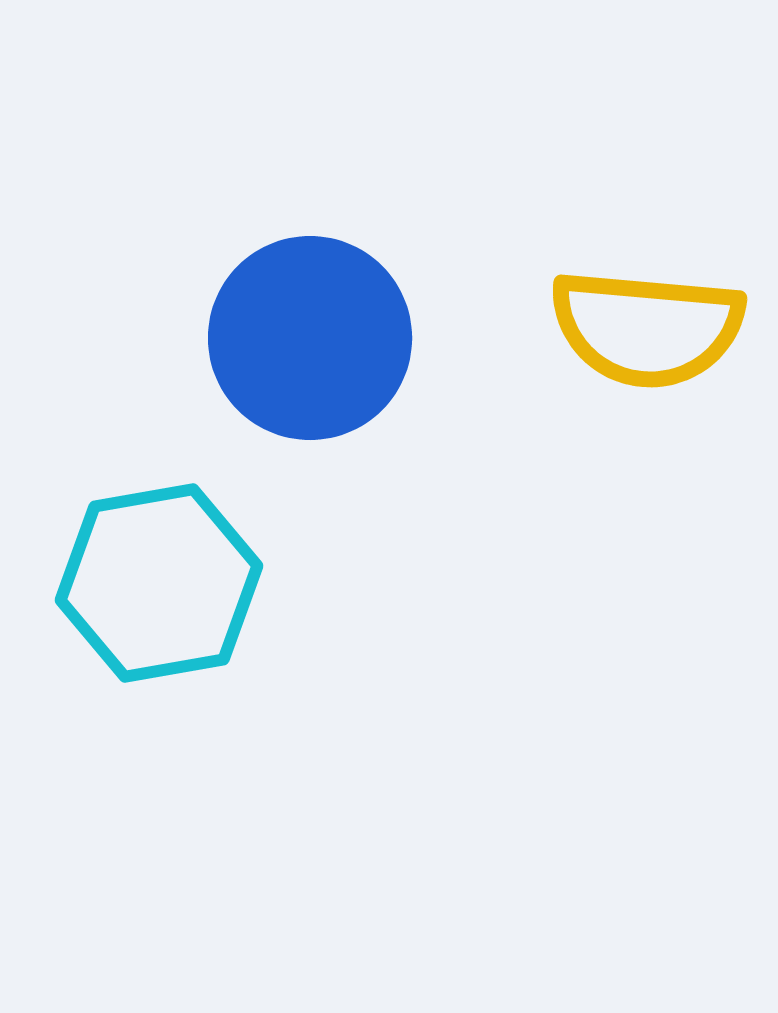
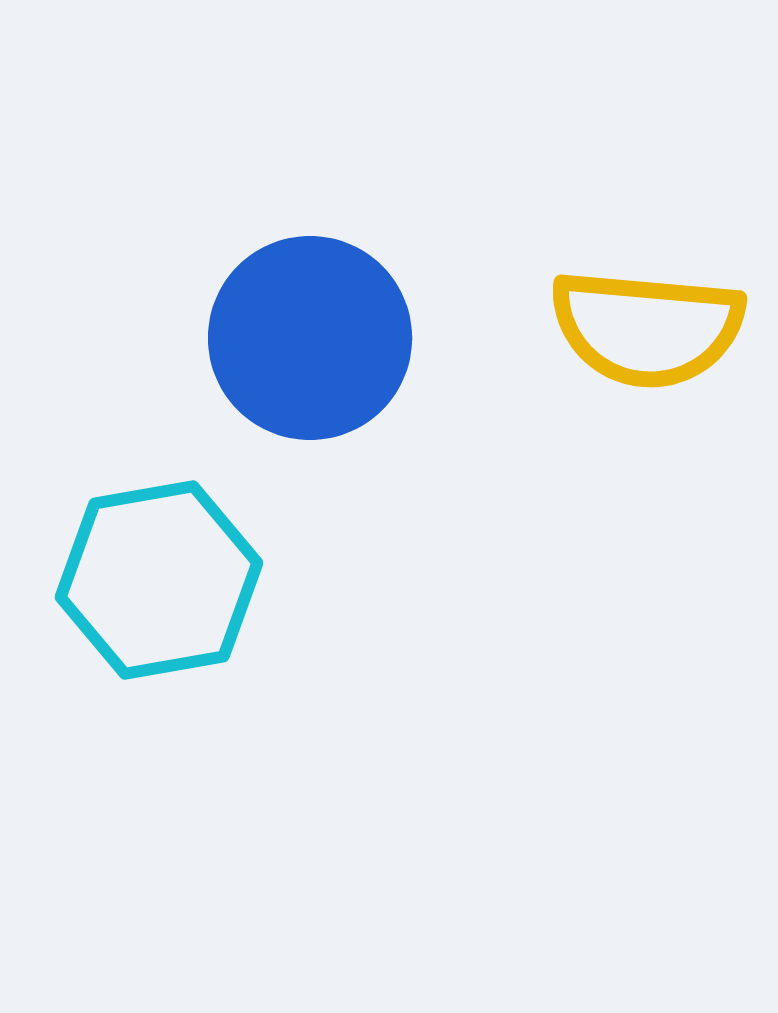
cyan hexagon: moved 3 px up
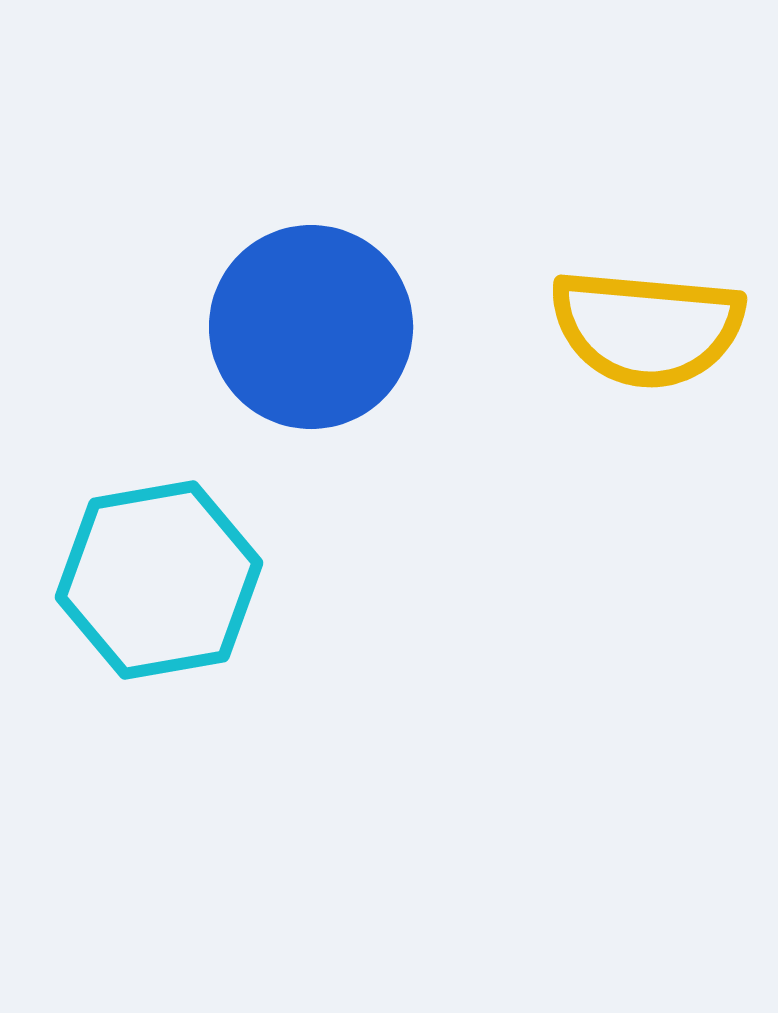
blue circle: moved 1 px right, 11 px up
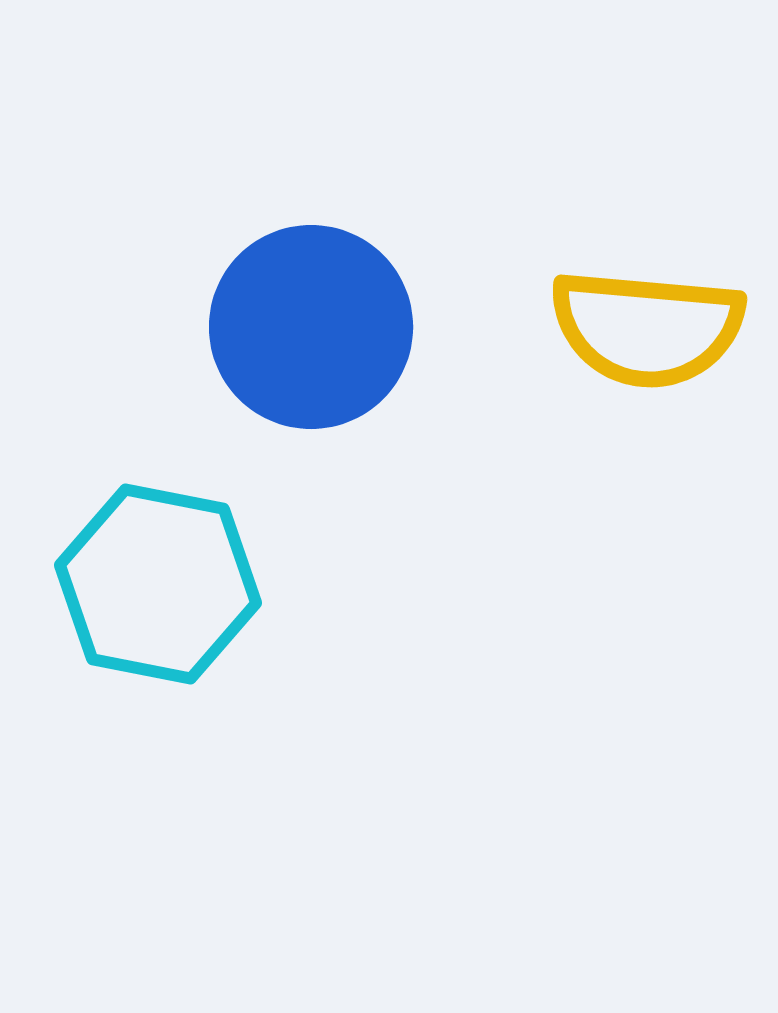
cyan hexagon: moved 1 px left, 4 px down; rotated 21 degrees clockwise
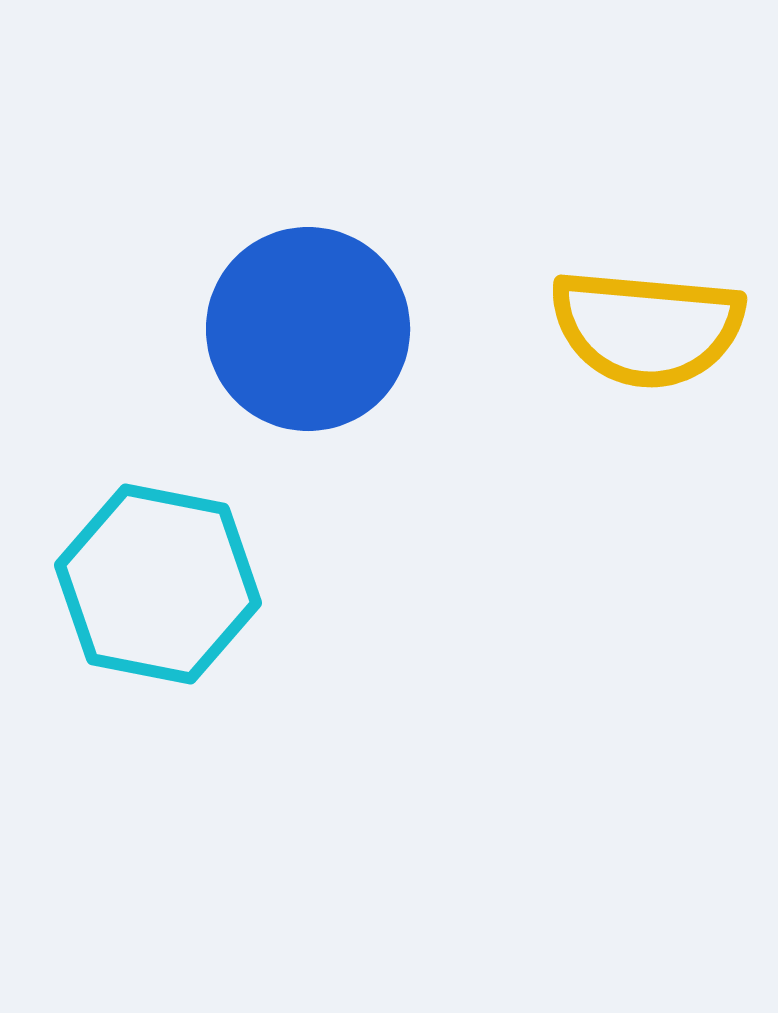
blue circle: moved 3 px left, 2 px down
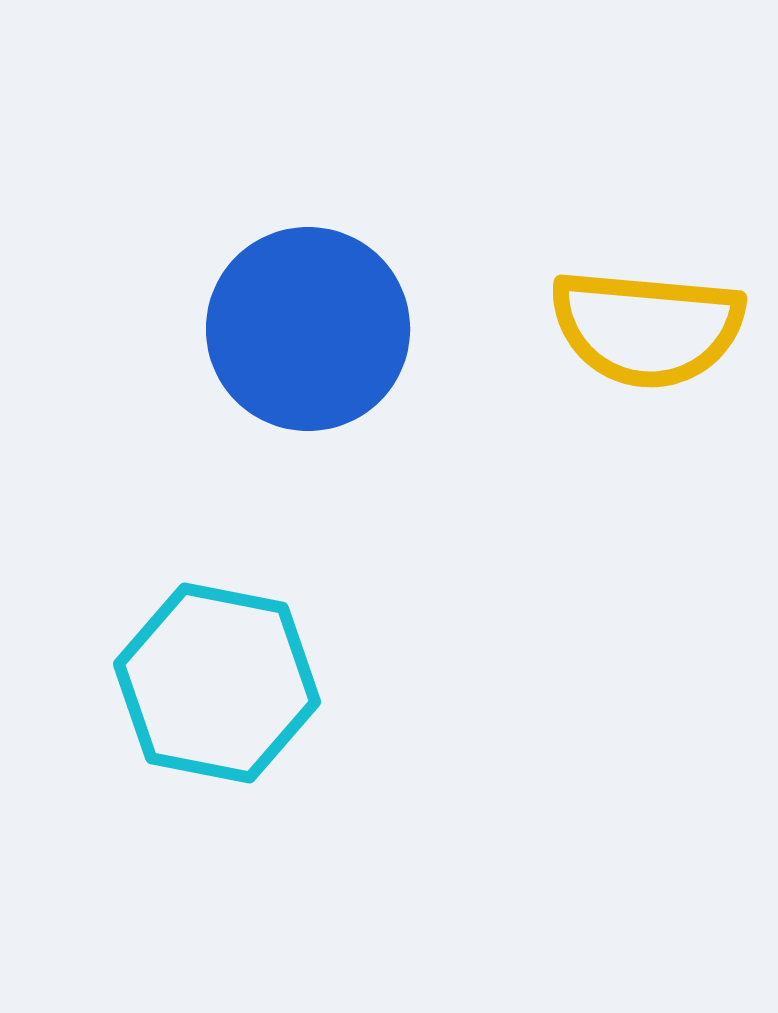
cyan hexagon: moved 59 px right, 99 px down
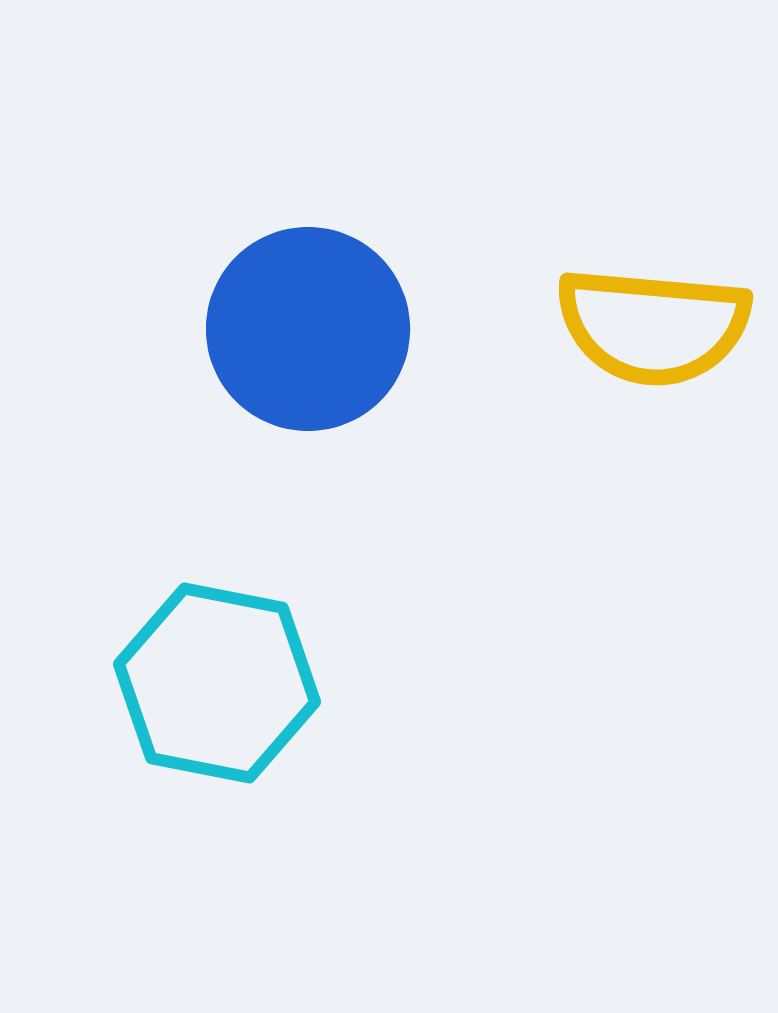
yellow semicircle: moved 6 px right, 2 px up
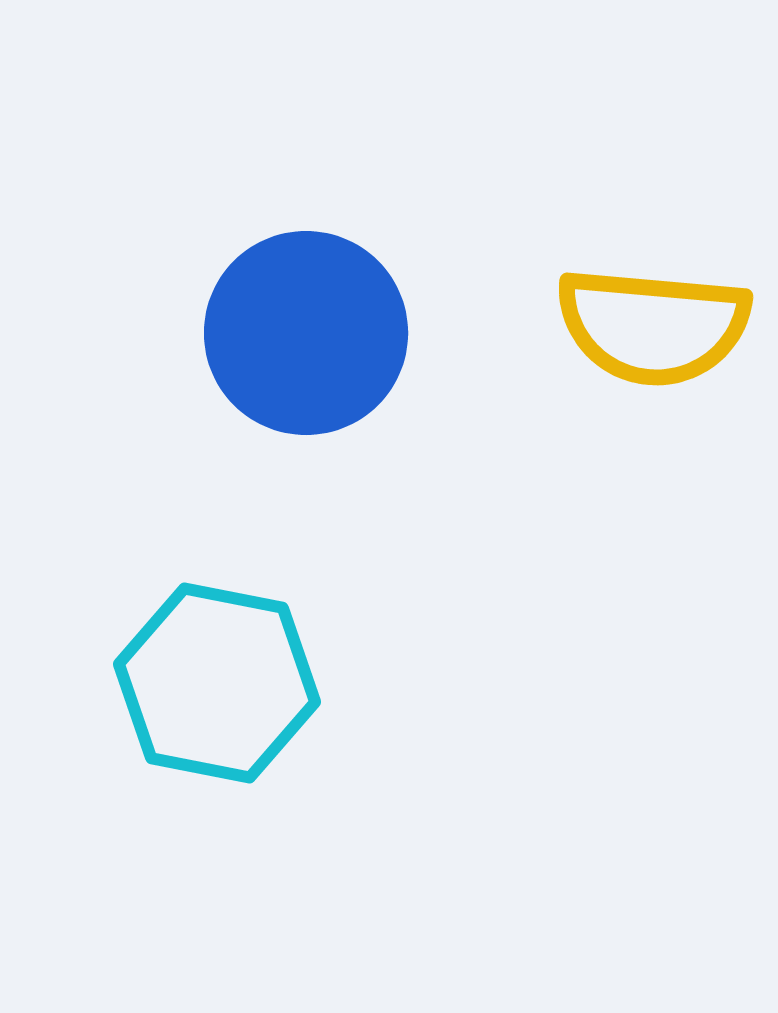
blue circle: moved 2 px left, 4 px down
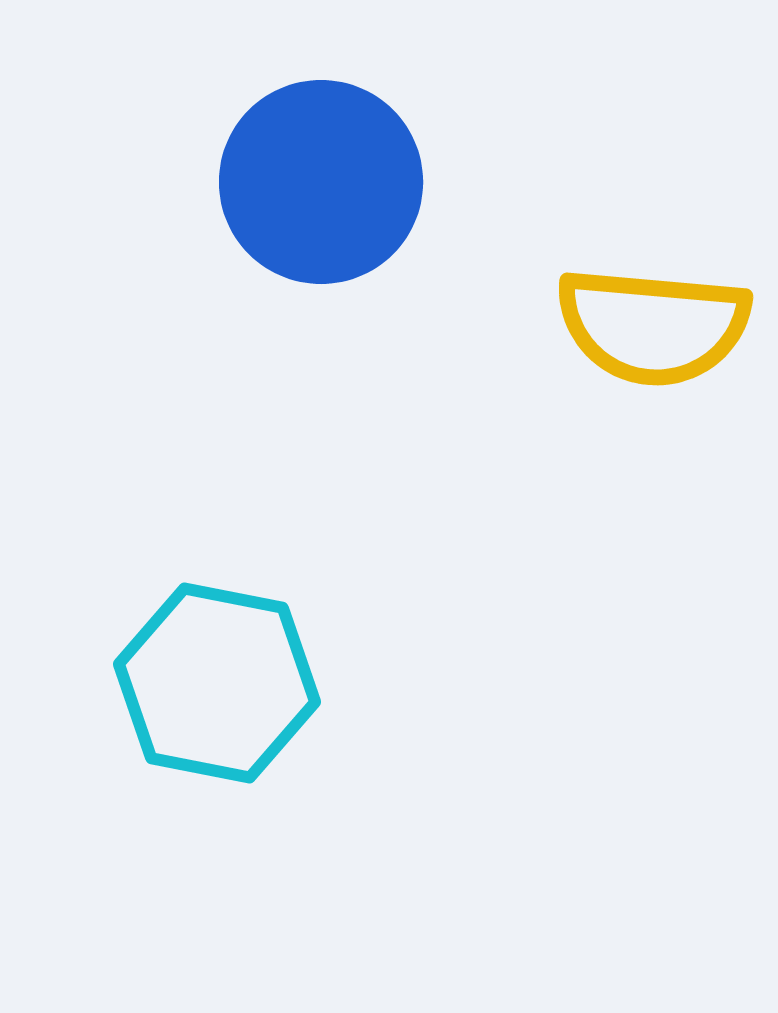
blue circle: moved 15 px right, 151 px up
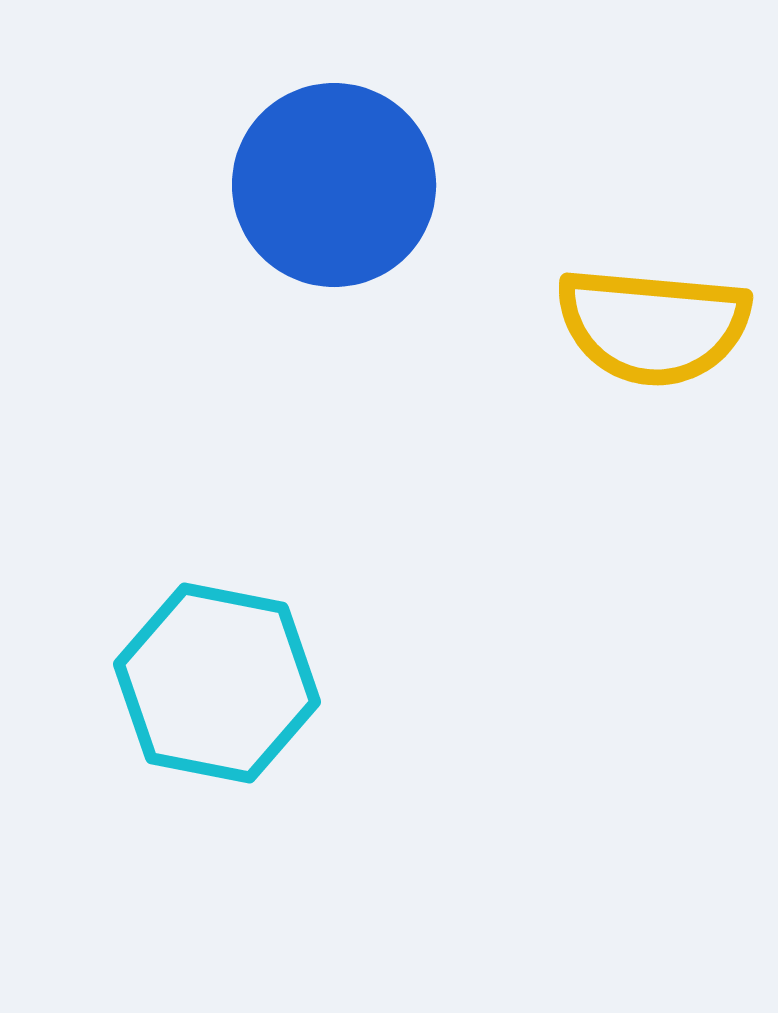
blue circle: moved 13 px right, 3 px down
